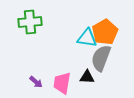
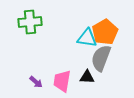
pink trapezoid: moved 2 px up
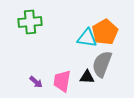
gray semicircle: moved 1 px right, 6 px down
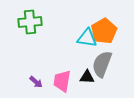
orange pentagon: moved 1 px left, 1 px up
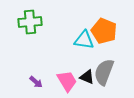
orange pentagon: rotated 20 degrees counterclockwise
cyan triangle: moved 3 px left, 2 px down
gray semicircle: moved 2 px right, 8 px down
black triangle: rotated 21 degrees clockwise
pink trapezoid: moved 5 px right; rotated 140 degrees clockwise
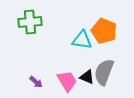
cyan triangle: moved 2 px left
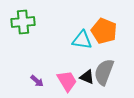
green cross: moved 7 px left
purple arrow: moved 1 px right, 1 px up
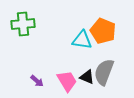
green cross: moved 2 px down
orange pentagon: moved 1 px left
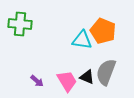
green cross: moved 3 px left; rotated 10 degrees clockwise
gray semicircle: moved 2 px right
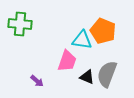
gray semicircle: moved 1 px right, 2 px down
pink trapezoid: moved 20 px up; rotated 50 degrees clockwise
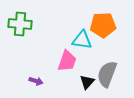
orange pentagon: moved 6 px up; rotated 25 degrees counterclockwise
black triangle: moved 5 px down; rotated 49 degrees clockwise
purple arrow: moved 1 px left; rotated 24 degrees counterclockwise
